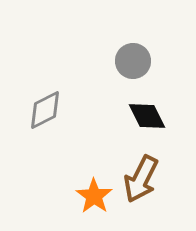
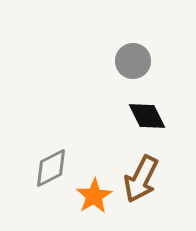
gray diamond: moved 6 px right, 58 px down
orange star: rotated 6 degrees clockwise
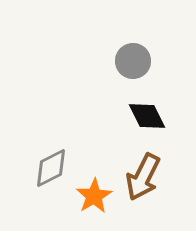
brown arrow: moved 2 px right, 2 px up
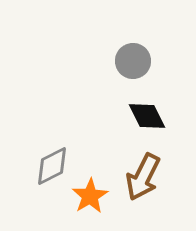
gray diamond: moved 1 px right, 2 px up
orange star: moved 4 px left
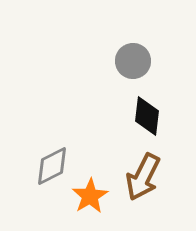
black diamond: rotated 33 degrees clockwise
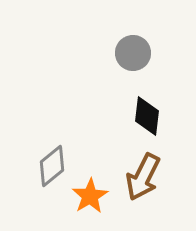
gray circle: moved 8 px up
gray diamond: rotated 12 degrees counterclockwise
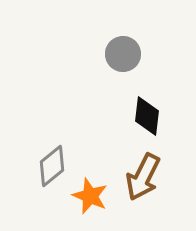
gray circle: moved 10 px left, 1 px down
orange star: rotated 18 degrees counterclockwise
